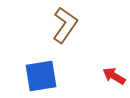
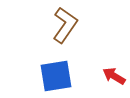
blue square: moved 15 px right
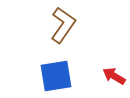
brown L-shape: moved 2 px left
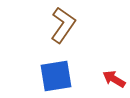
red arrow: moved 3 px down
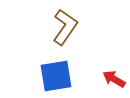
brown L-shape: moved 2 px right, 2 px down
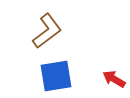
brown L-shape: moved 18 px left, 4 px down; rotated 18 degrees clockwise
